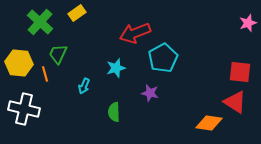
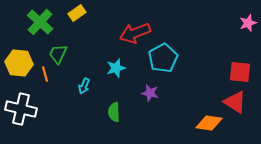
white cross: moved 3 px left
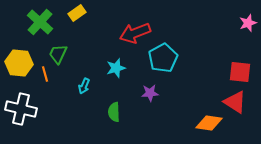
purple star: rotated 18 degrees counterclockwise
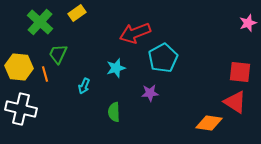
yellow hexagon: moved 4 px down
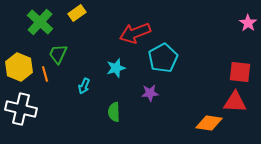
pink star: rotated 18 degrees counterclockwise
yellow hexagon: rotated 16 degrees clockwise
red triangle: rotated 30 degrees counterclockwise
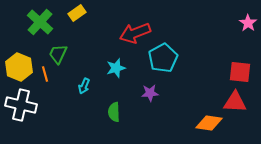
white cross: moved 4 px up
